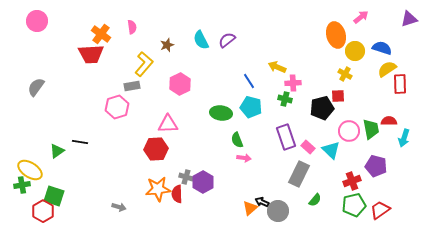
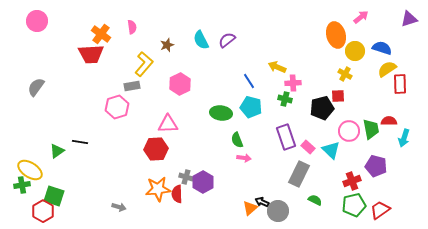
green semicircle at (315, 200): rotated 104 degrees counterclockwise
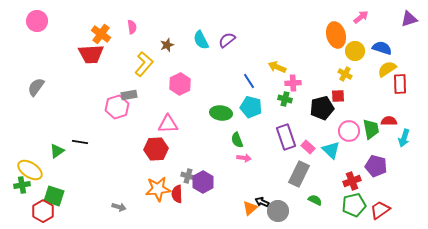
gray rectangle at (132, 86): moved 3 px left, 9 px down
gray cross at (186, 177): moved 2 px right, 1 px up
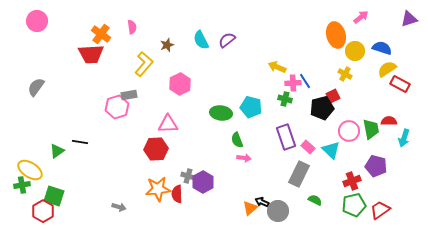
blue line at (249, 81): moved 56 px right
red rectangle at (400, 84): rotated 60 degrees counterclockwise
red square at (338, 96): moved 5 px left; rotated 24 degrees counterclockwise
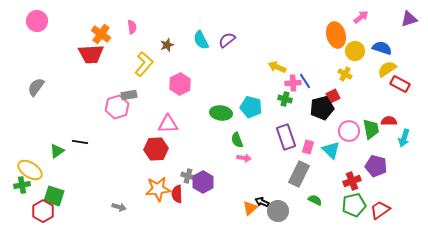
pink rectangle at (308, 147): rotated 64 degrees clockwise
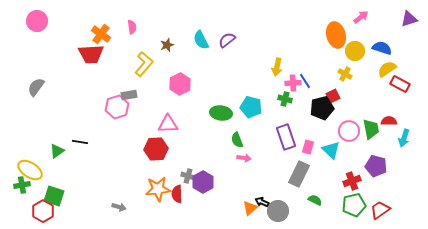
yellow arrow at (277, 67): rotated 102 degrees counterclockwise
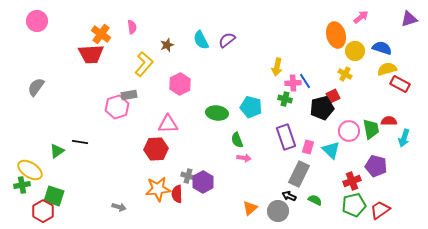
yellow semicircle at (387, 69): rotated 18 degrees clockwise
green ellipse at (221, 113): moved 4 px left
black arrow at (262, 202): moved 27 px right, 6 px up
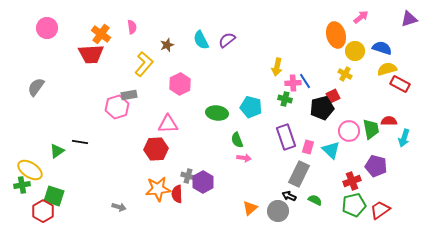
pink circle at (37, 21): moved 10 px right, 7 px down
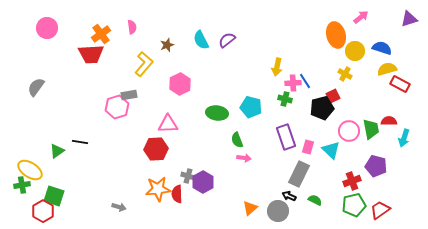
orange cross at (101, 34): rotated 18 degrees clockwise
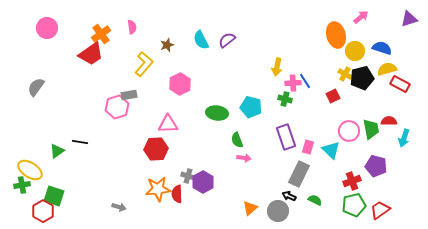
red trapezoid at (91, 54): rotated 32 degrees counterclockwise
black pentagon at (322, 108): moved 40 px right, 30 px up
